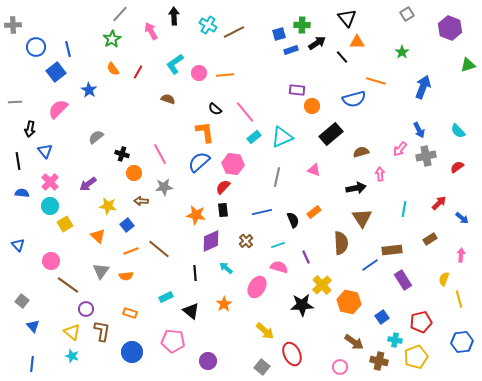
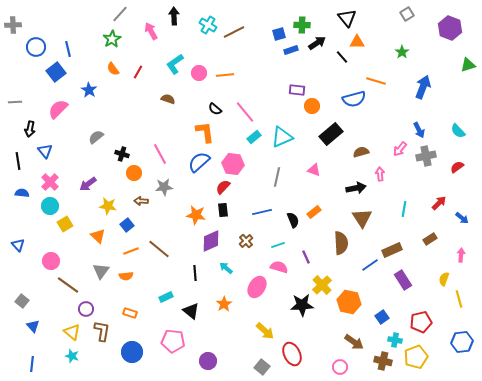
brown rectangle at (392, 250): rotated 18 degrees counterclockwise
brown cross at (379, 361): moved 4 px right
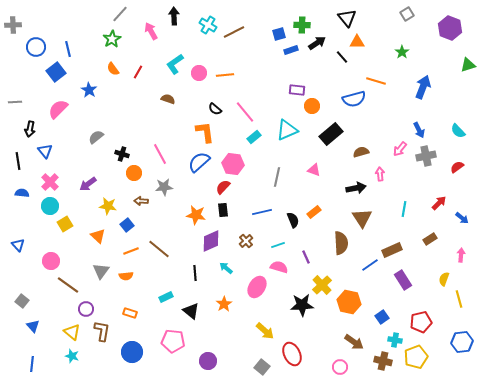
cyan triangle at (282, 137): moved 5 px right, 7 px up
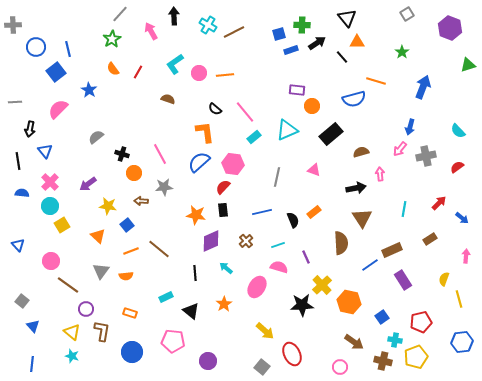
blue arrow at (419, 130): moved 9 px left, 3 px up; rotated 42 degrees clockwise
yellow square at (65, 224): moved 3 px left, 1 px down
pink arrow at (461, 255): moved 5 px right, 1 px down
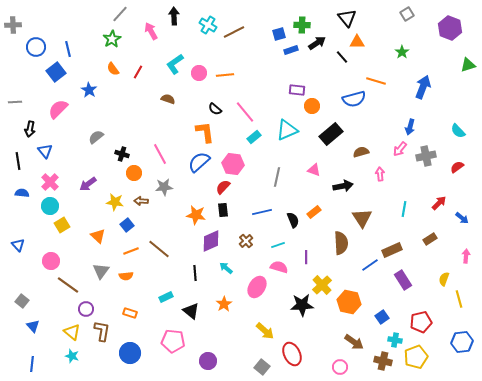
black arrow at (356, 188): moved 13 px left, 2 px up
yellow star at (108, 206): moved 7 px right, 4 px up
purple line at (306, 257): rotated 24 degrees clockwise
blue circle at (132, 352): moved 2 px left, 1 px down
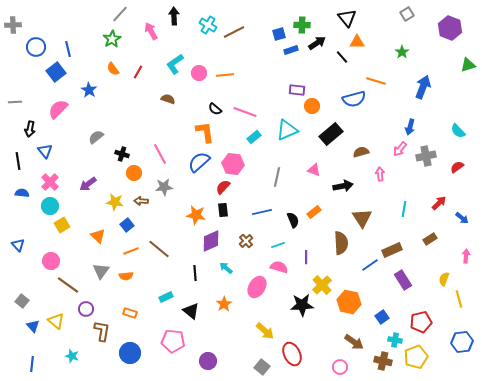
pink line at (245, 112): rotated 30 degrees counterclockwise
yellow triangle at (72, 332): moved 16 px left, 11 px up
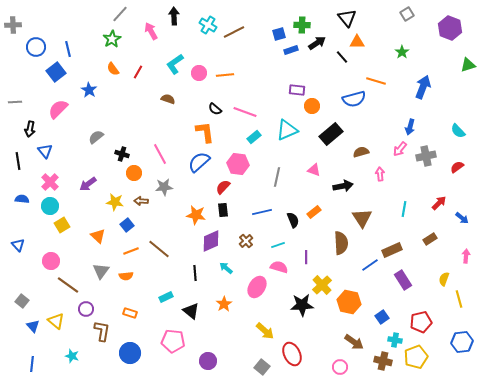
pink hexagon at (233, 164): moved 5 px right
blue semicircle at (22, 193): moved 6 px down
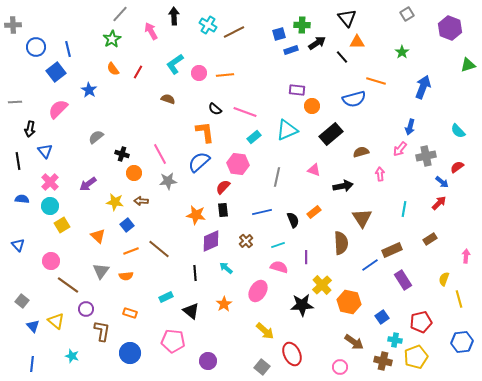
gray star at (164, 187): moved 4 px right, 6 px up
blue arrow at (462, 218): moved 20 px left, 36 px up
pink ellipse at (257, 287): moved 1 px right, 4 px down
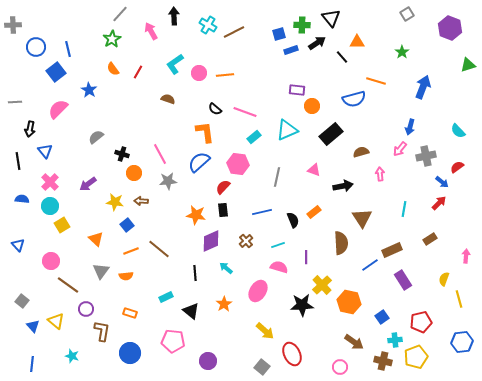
black triangle at (347, 18): moved 16 px left
orange triangle at (98, 236): moved 2 px left, 3 px down
cyan cross at (395, 340): rotated 16 degrees counterclockwise
